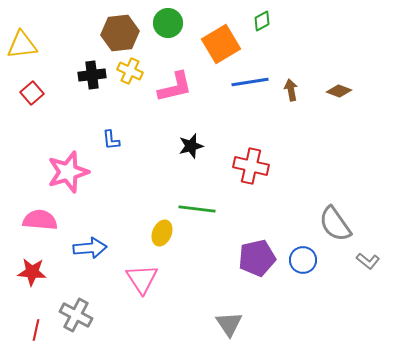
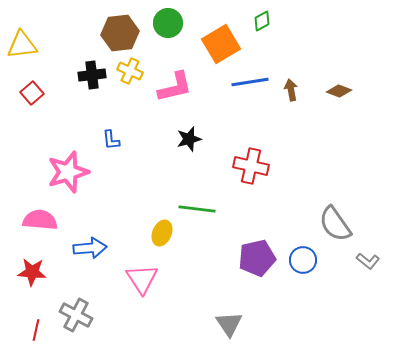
black star: moved 2 px left, 7 px up
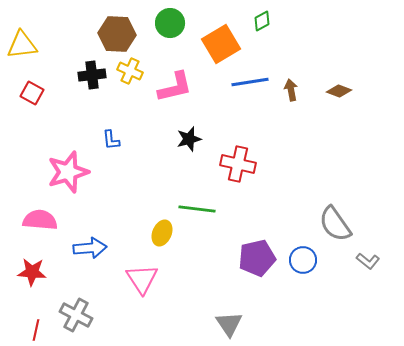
green circle: moved 2 px right
brown hexagon: moved 3 px left, 1 px down; rotated 9 degrees clockwise
red square: rotated 20 degrees counterclockwise
red cross: moved 13 px left, 2 px up
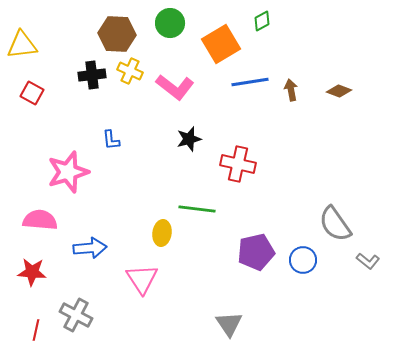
pink L-shape: rotated 51 degrees clockwise
yellow ellipse: rotated 15 degrees counterclockwise
purple pentagon: moved 1 px left, 6 px up
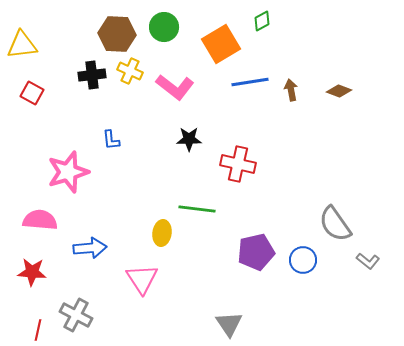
green circle: moved 6 px left, 4 px down
black star: rotated 15 degrees clockwise
red line: moved 2 px right
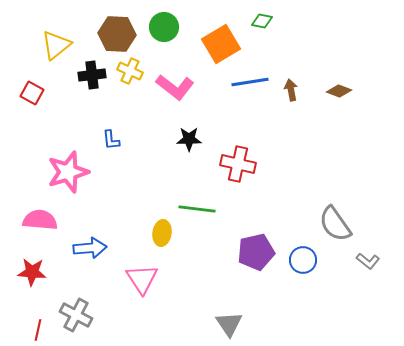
green diamond: rotated 40 degrees clockwise
yellow triangle: moved 34 px right; rotated 32 degrees counterclockwise
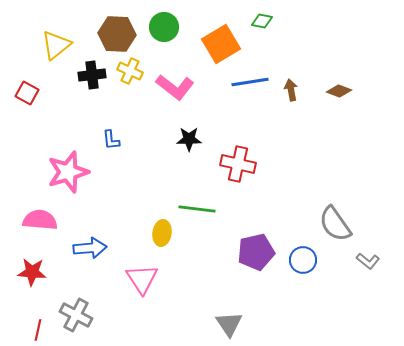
red square: moved 5 px left
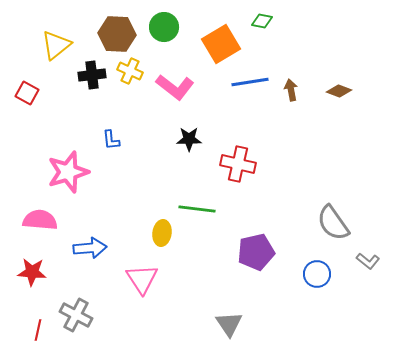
gray semicircle: moved 2 px left, 1 px up
blue circle: moved 14 px right, 14 px down
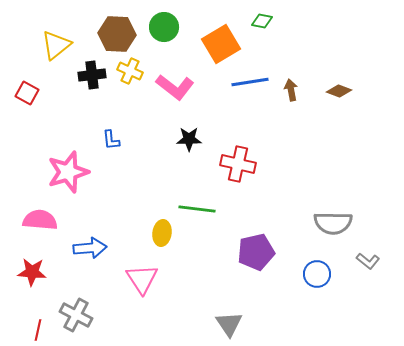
gray semicircle: rotated 54 degrees counterclockwise
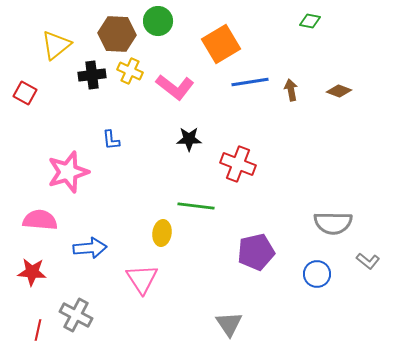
green diamond: moved 48 px right
green circle: moved 6 px left, 6 px up
red square: moved 2 px left
red cross: rotated 8 degrees clockwise
green line: moved 1 px left, 3 px up
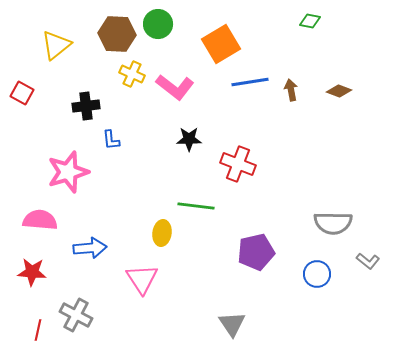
green circle: moved 3 px down
yellow cross: moved 2 px right, 3 px down
black cross: moved 6 px left, 31 px down
red square: moved 3 px left
gray triangle: moved 3 px right
